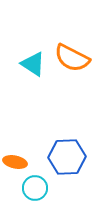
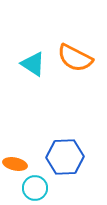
orange semicircle: moved 3 px right
blue hexagon: moved 2 px left
orange ellipse: moved 2 px down
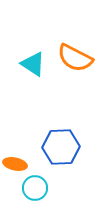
blue hexagon: moved 4 px left, 10 px up
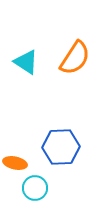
orange semicircle: rotated 84 degrees counterclockwise
cyan triangle: moved 7 px left, 2 px up
orange ellipse: moved 1 px up
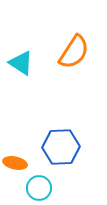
orange semicircle: moved 1 px left, 6 px up
cyan triangle: moved 5 px left, 1 px down
cyan circle: moved 4 px right
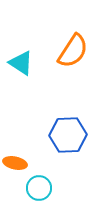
orange semicircle: moved 1 px left, 1 px up
blue hexagon: moved 7 px right, 12 px up
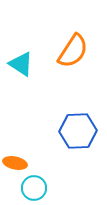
cyan triangle: moved 1 px down
blue hexagon: moved 10 px right, 4 px up
cyan circle: moved 5 px left
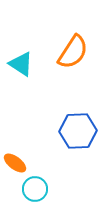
orange semicircle: moved 1 px down
orange ellipse: rotated 25 degrees clockwise
cyan circle: moved 1 px right, 1 px down
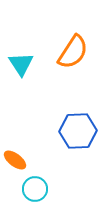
cyan triangle: rotated 24 degrees clockwise
orange ellipse: moved 3 px up
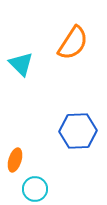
orange semicircle: moved 9 px up
cyan triangle: rotated 12 degrees counterclockwise
orange ellipse: rotated 70 degrees clockwise
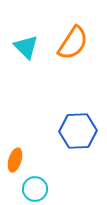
cyan triangle: moved 5 px right, 17 px up
